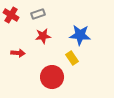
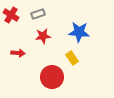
blue star: moved 1 px left, 3 px up
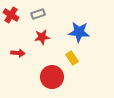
red star: moved 1 px left, 1 px down
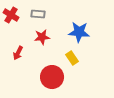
gray rectangle: rotated 24 degrees clockwise
red arrow: rotated 112 degrees clockwise
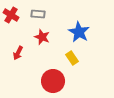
blue star: rotated 25 degrees clockwise
red star: rotated 28 degrees clockwise
red circle: moved 1 px right, 4 px down
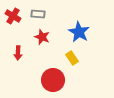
red cross: moved 2 px right, 1 px down
red arrow: rotated 24 degrees counterclockwise
red circle: moved 1 px up
